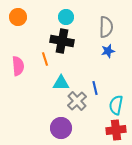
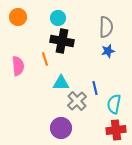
cyan circle: moved 8 px left, 1 px down
cyan semicircle: moved 2 px left, 1 px up
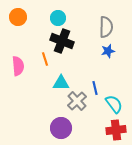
black cross: rotated 10 degrees clockwise
cyan semicircle: rotated 132 degrees clockwise
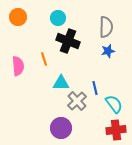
black cross: moved 6 px right
orange line: moved 1 px left
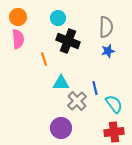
pink semicircle: moved 27 px up
red cross: moved 2 px left, 2 px down
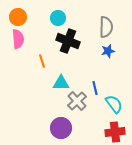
orange line: moved 2 px left, 2 px down
red cross: moved 1 px right
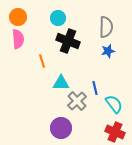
red cross: rotated 30 degrees clockwise
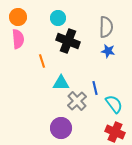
blue star: rotated 24 degrees clockwise
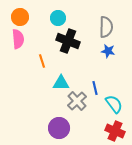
orange circle: moved 2 px right
purple circle: moved 2 px left
red cross: moved 1 px up
